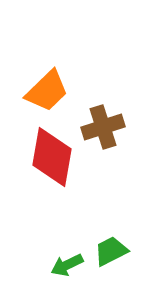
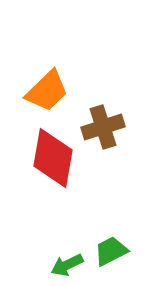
red diamond: moved 1 px right, 1 px down
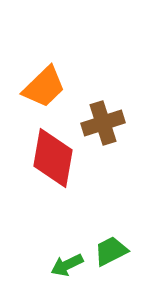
orange trapezoid: moved 3 px left, 4 px up
brown cross: moved 4 px up
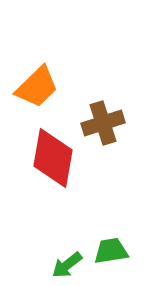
orange trapezoid: moved 7 px left
green trapezoid: rotated 18 degrees clockwise
green arrow: rotated 12 degrees counterclockwise
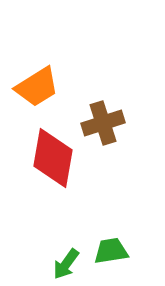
orange trapezoid: rotated 12 degrees clockwise
green arrow: moved 1 px left, 1 px up; rotated 16 degrees counterclockwise
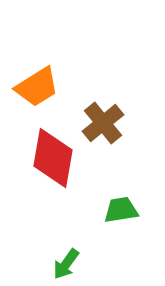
brown cross: rotated 21 degrees counterclockwise
green trapezoid: moved 10 px right, 41 px up
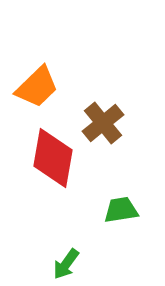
orange trapezoid: rotated 12 degrees counterclockwise
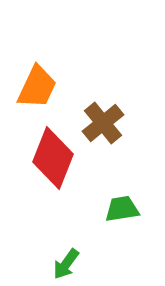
orange trapezoid: rotated 21 degrees counterclockwise
red diamond: rotated 12 degrees clockwise
green trapezoid: moved 1 px right, 1 px up
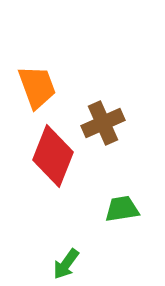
orange trapezoid: rotated 45 degrees counterclockwise
brown cross: rotated 15 degrees clockwise
red diamond: moved 2 px up
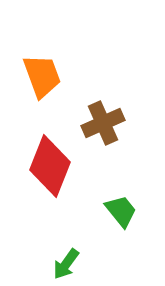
orange trapezoid: moved 5 px right, 11 px up
red diamond: moved 3 px left, 10 px down
green trapezoid: moved 1 px left, 2 px down; rotated 60 degrees clockwise
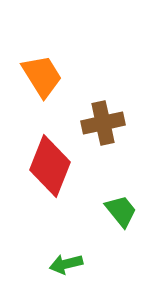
orange trapezoid: rotated 12 degrees counterclockwise
brown cross: rotated 12 degrees clockwise
green arrow: rotated 40 degrees clockwise
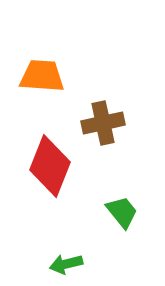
orange trapezoid: rotated 54 degrees counterclockwise
green trapezoid: moved 1 px right, 1 px down
